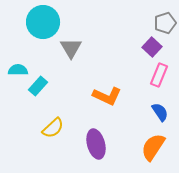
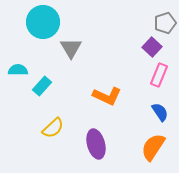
cyan rectangle: moved 4 px right
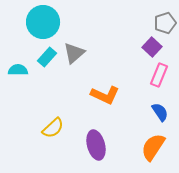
gray triangle: moved 3 px right, 5 px down; rotated 20 degrees clockwise
cyan rectangle: moved 5 px right, 29 px up
orange L-shape: moved 2 px left, 1 px up
purple ellipse: moved 1 px down
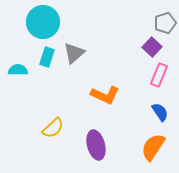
cyan rectangle: rotated 24 degrees counterclockwise
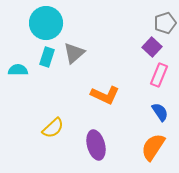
cyan circle: moved 3 px right, 1 px down
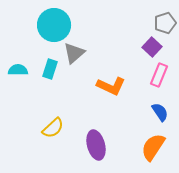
cyan circle: moved 8 px right, 2 px down
cyan rectangle: moved 3 px right, 12 px down
orange L-shape: moved 6 px right, 9 px up
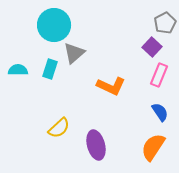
gray pentagon: rotated 10 degrees counterclockwise
yellow semicircle: moved 6 px right
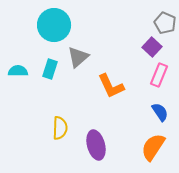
gray pentagon: rotated 20 degrees counterclockwise
gray triangle: moved 4 px right, 4 px down
cyan semicircle: moved 1 px down
orange L-shape: rotated 40 degrees clockwise
yellow semicircle: moved 1 px right; rotated 45 degrees counterclockwise
